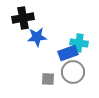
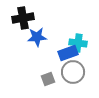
cyan cross: moved 1 px left
gray square: rotated 24 degrees counterclockwise
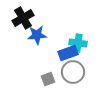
black cross: rotated 20 degrees counterclockwise
blue star: moved 2 px up
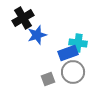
blue star: rotated 12 degrees counterclockwise
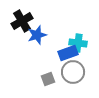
black cross: moved 1 px left, 3 px down
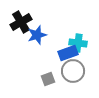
black cross: moved 1 px left, 1 px down
gray circle: moved 1 px up
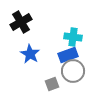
blue star: moved 7 px left, 19 px down; rotated 24 degrees counterclockwise
cyan cross: moved 5 px left, 6 px up
blue rectangle: moved 2 px down
gray square: moved 4 px right, 5 px down
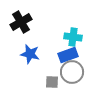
blue star: rotated 18 degrees counterclockwise
gray circle: moved 1 px left, 1 px down
gray square: moved 2 px up; rotated 24 degrees clockwise
